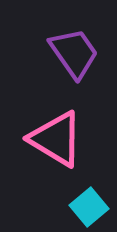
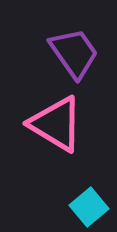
pink triangle: moved 15 px up
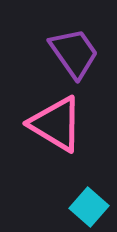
cyan square: rotated 9 degrees counterclockwise
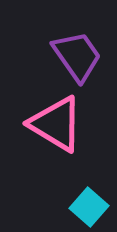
purple trapezoid: moved 3 px right, 3 px down
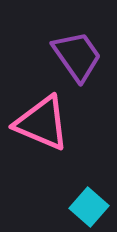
pink triangle: moved 14 px left, 1 px up; rotated 8 degrees counterclockwise
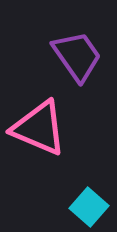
pink triangle: moved 3 px left, 5 px down
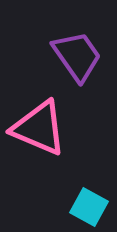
cyan square: rotated 12 degrees counterclockwise
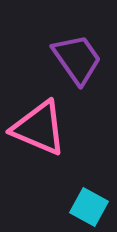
purple trapezoid: moved 3 px down
